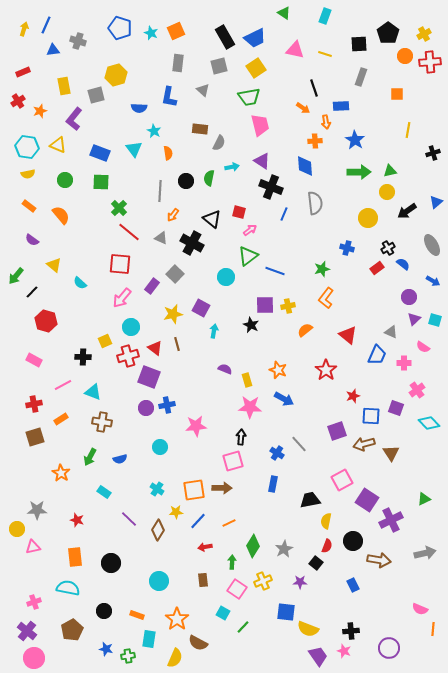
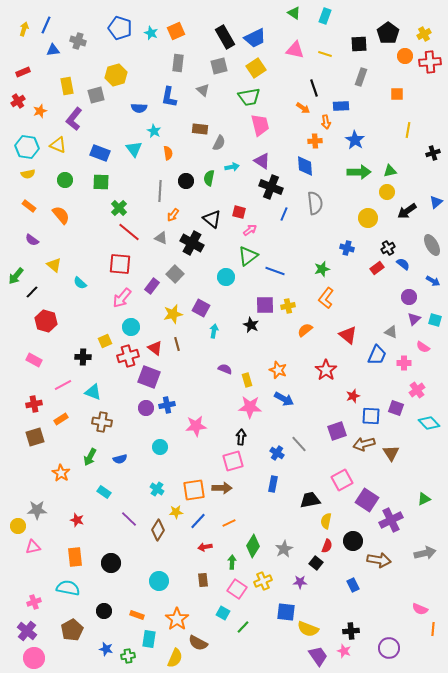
green triangle at (284, 13): moved 10 px right
yellow rectangle at (64, 86): moved 3 px right
yellow circle at (17, 529): moved 1 px right, 3 px up
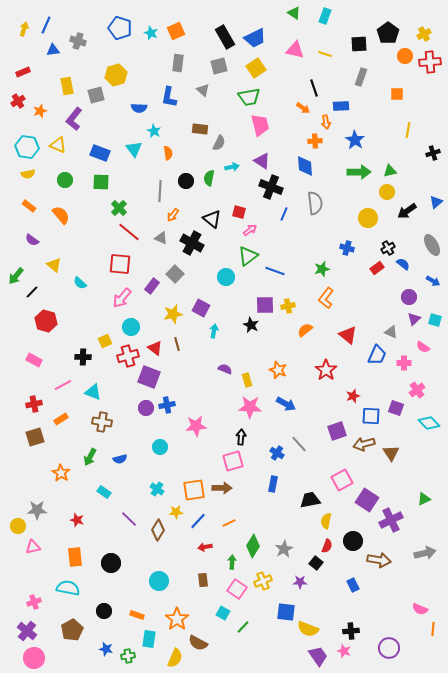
blue arrow at (284, 399): moved 2 px right, 5 px down
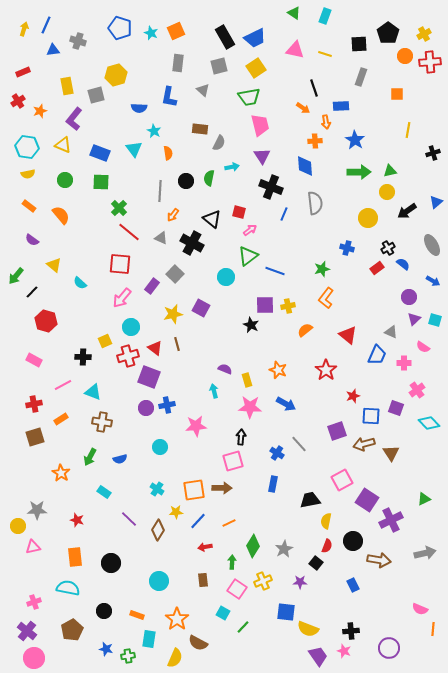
yellow triangle at (58, 145): moved 5 px right
purple triangle at (262, 161): moved 5 px up; rotated 24 degrees clockwise
cyan arrow at (214, 331): moved 60 px down; rotated 24 degrees counterclockwise
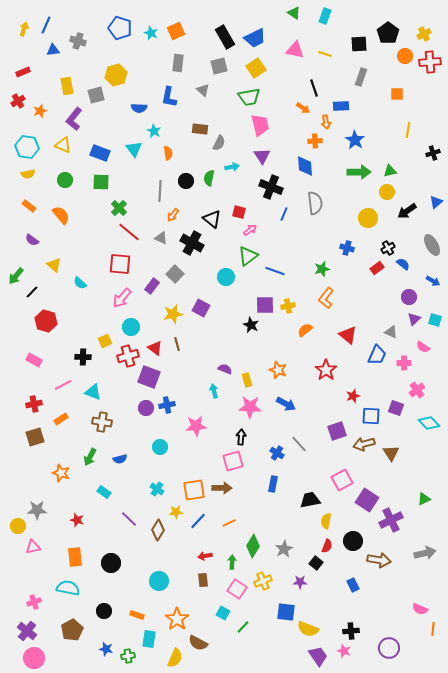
orange star at (61, 473): rotated 12 degrees counterclockwise
red arrow at (205, 547): moved 9 px down
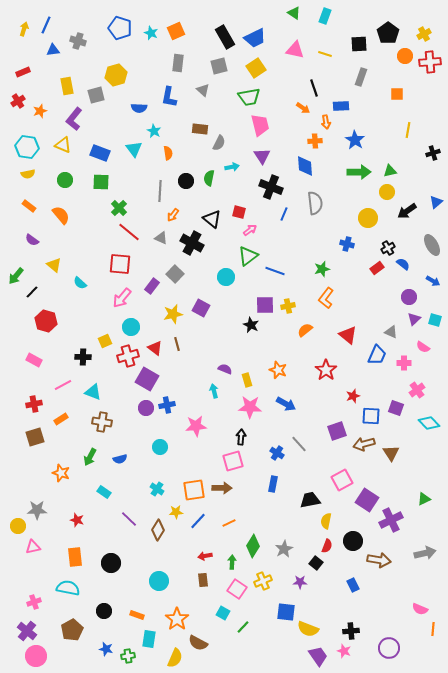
blue cross at (347, 248): moved 4 px up
purple square at (149, 377): moved 2 px left, 2 px down; rotated 10 degrees clockwise
pink circle at (34, 658): moved 2 px right, 2 px up
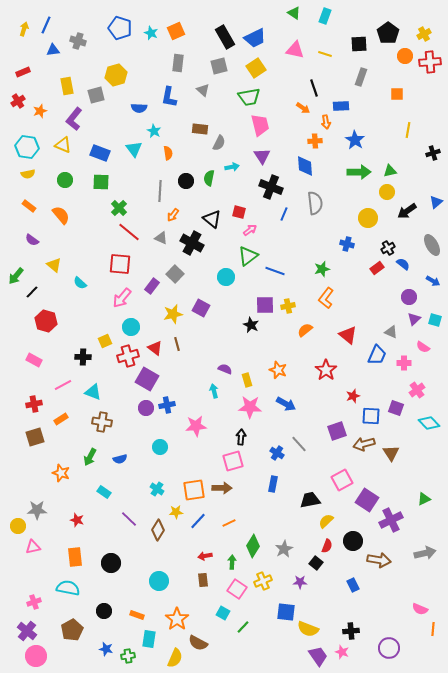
yellow semicircle at (326, 521): rotated 35 degrees clockwise
pink star at (344, 651): moved 2 px left, 1 px down
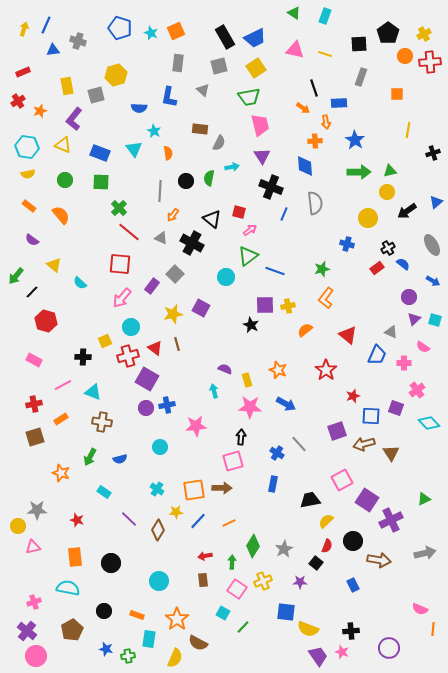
blue rectangle at (341, 106): moved 2 px left, 3 px up
